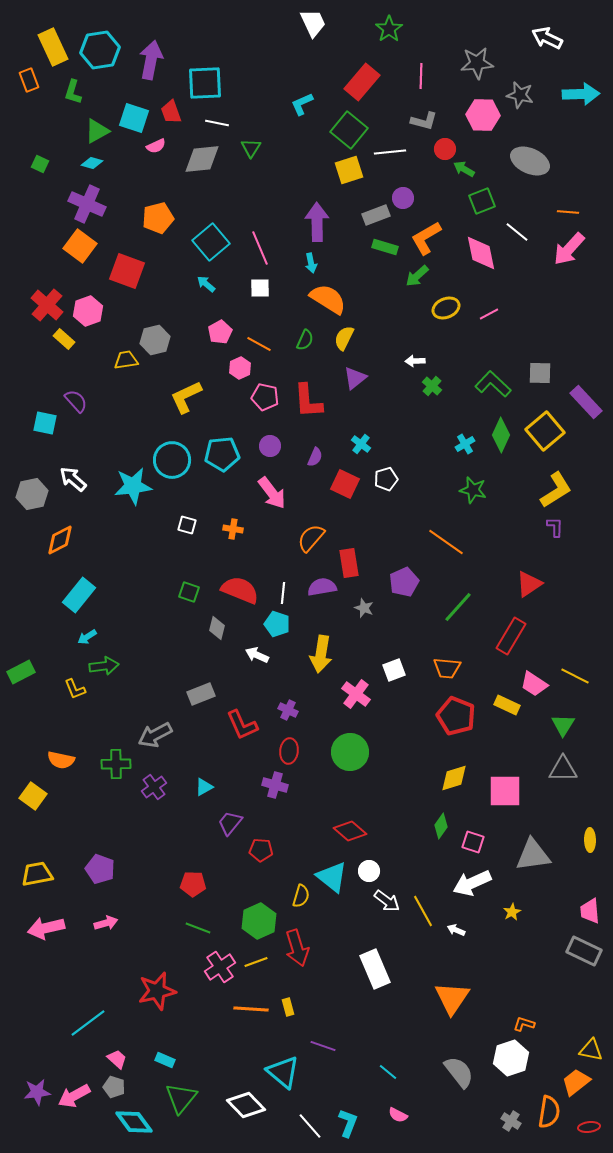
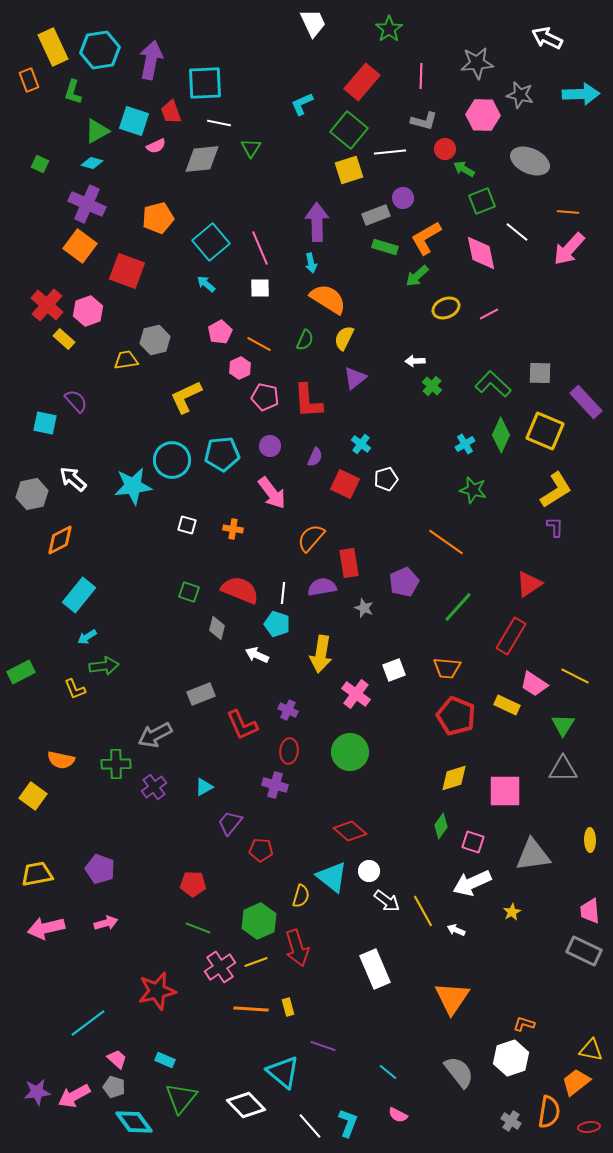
cyan square at (134, 118): moved 3 px down
white line at (217, 123): moved 2 px right
yellow square at (545, 431): rotated 27 degrees counterclockwise
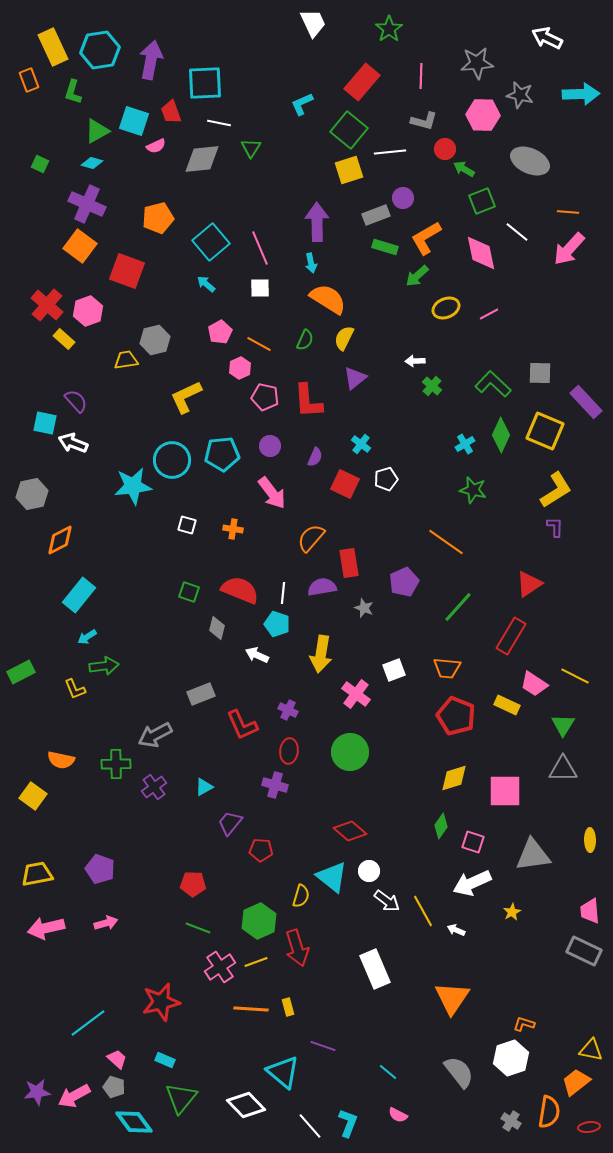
white arrow at (73, 479): moved 36 px up; rotated 20 degrees counterclockwise
red star at (157, 991): moved 4 px right, 11 px down
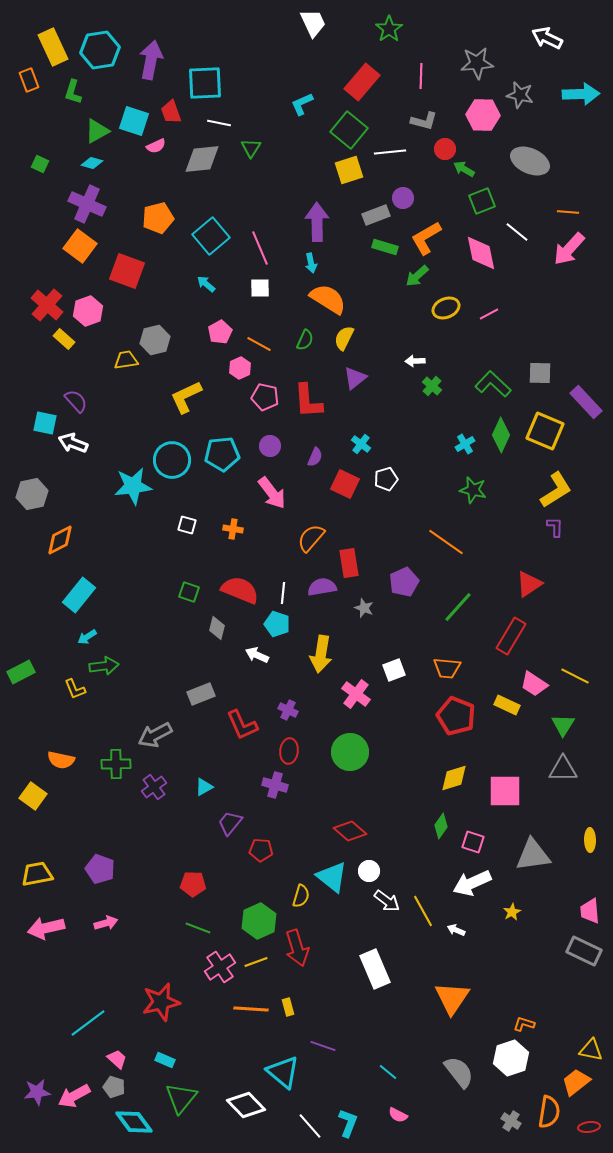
cyan square at (211, 242): moved 6 px up
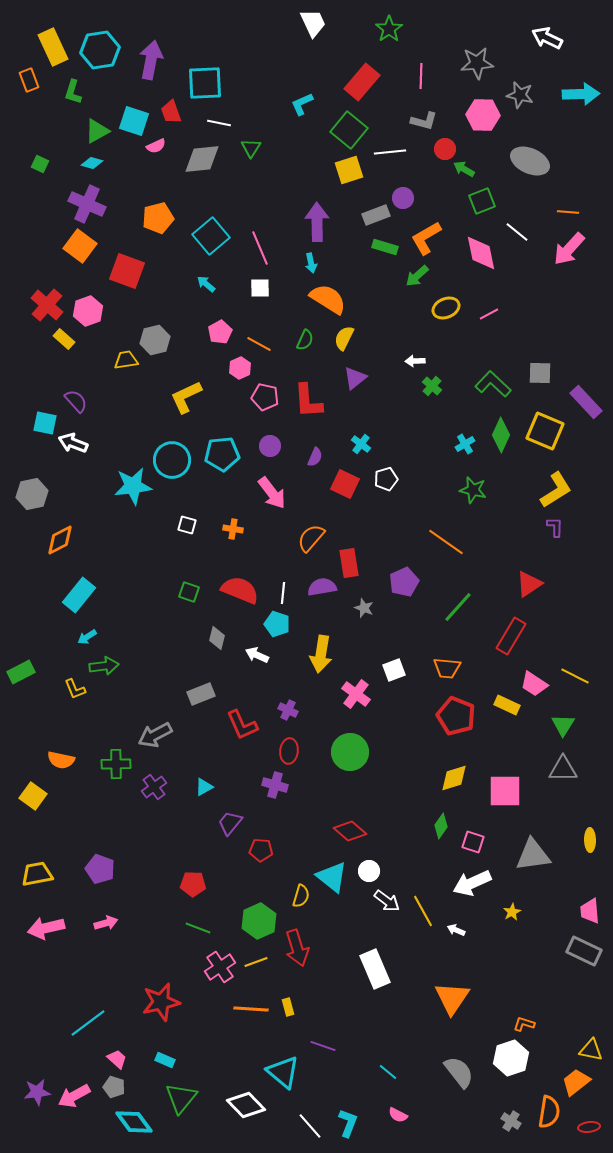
gray diamond at (217, 628): moved 10 px down
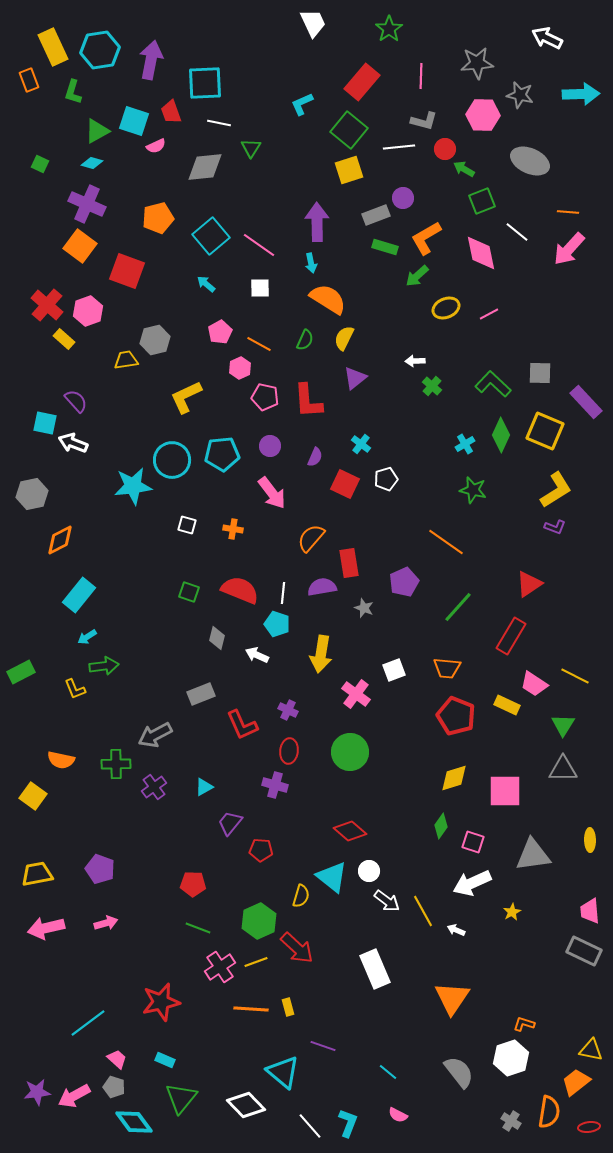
white line at (390, 152): moved 9 px right, 5 px up
gray diamond at (202, 159): moved 3 px right, 8 px down
pink line at (260, 248): moved 1 px left, 3 px up; rotated 32 degrees counterclockwise
purple L-shape at (555, 527): rotated 110 degrees clockwise
red arrow at (297, 948): rotated 30 degrees counterclockwise
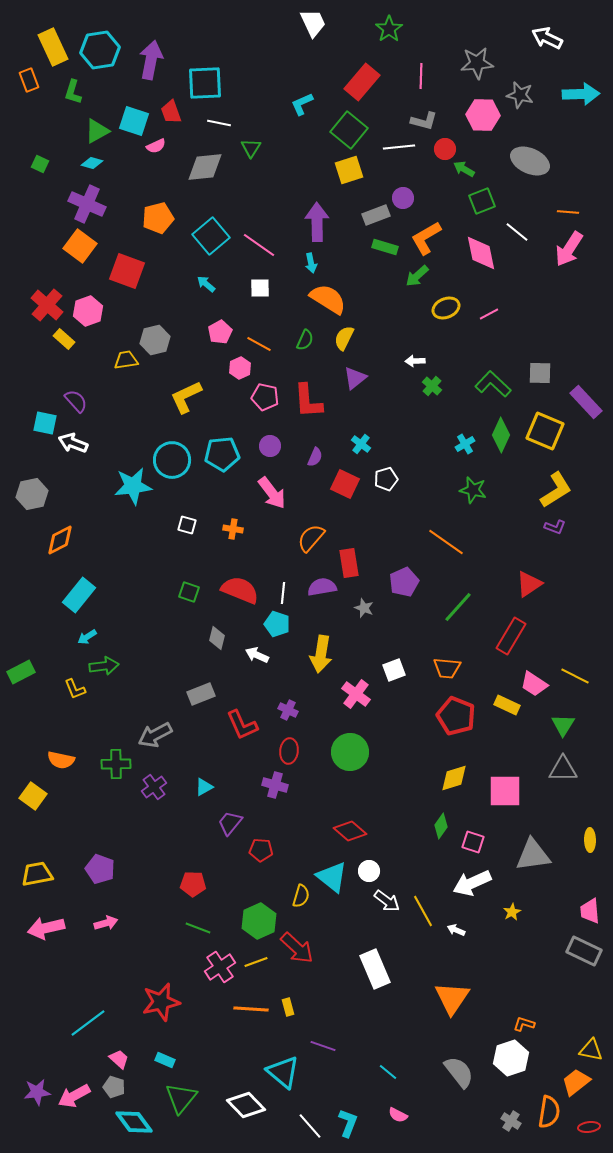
pink arrow at (569, 249): rotated 9 degrees counterclockwise
pink trapezoid at (117, 1059): moved 2 px right
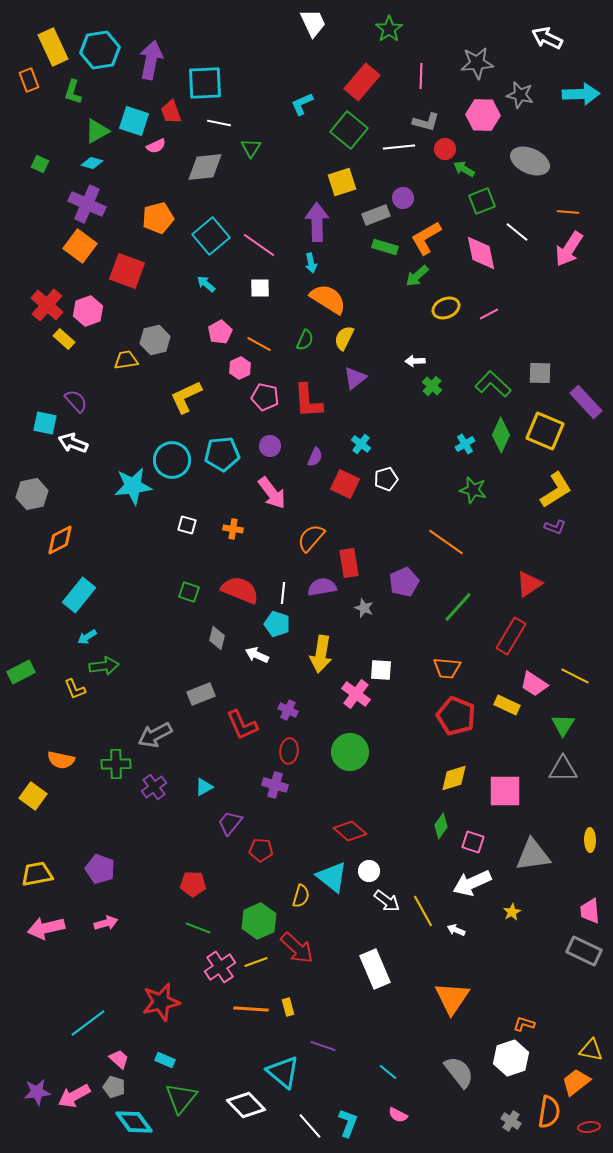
gray L-shape at (424, 121): moved 2 px right, 1 px down
yellow square at (349, 170): moved 7 px left, 12 px down
white square at (394, 670): moved 13 px left; rotated 25 degrees clockwise
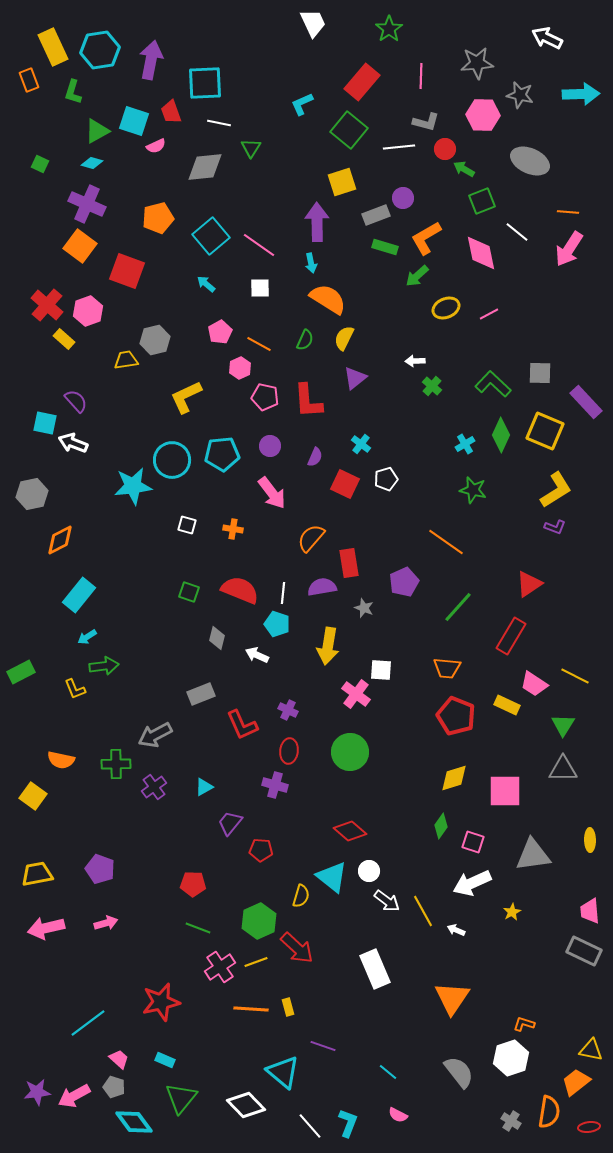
yellow arrow at (321, 654): moved 7 px right, 8 px up
